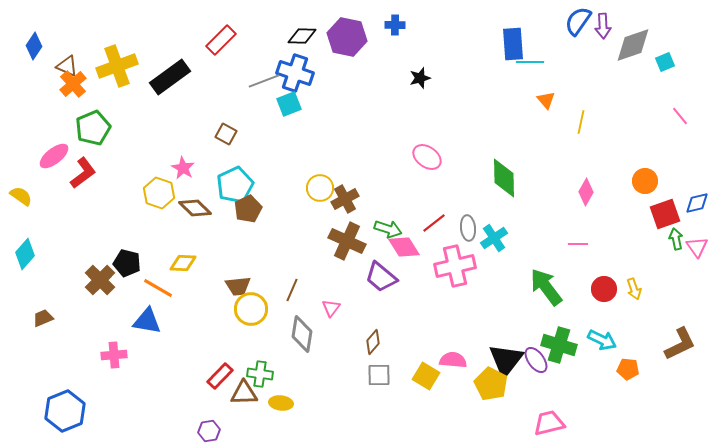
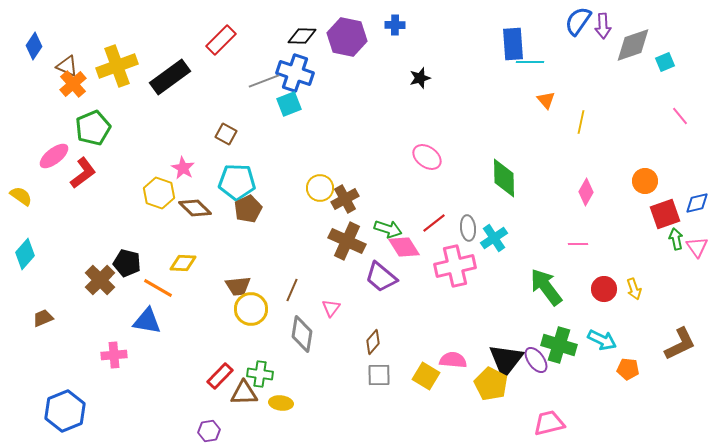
cyan pentagon at (235, 185): moved 2 px right, 3 px up; rotated 27 degrees clockwise
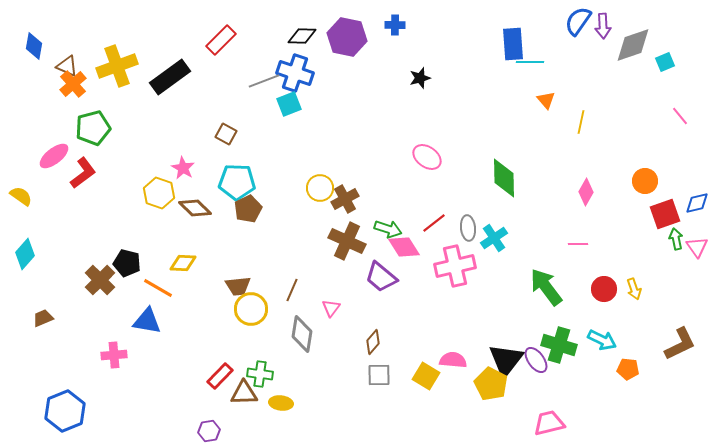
blue diamond at (34, 46): rotated 24 degrees counterclockwise
green pentagon at (93, 128): rotated 8 degrees clockwise
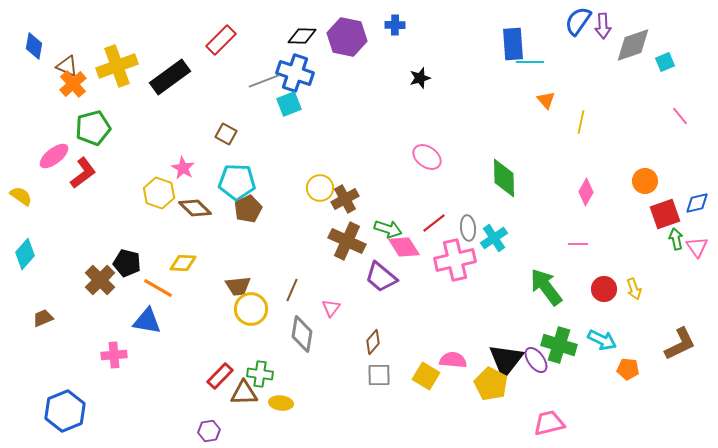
pink cross at (455, 266): moved 6 px up
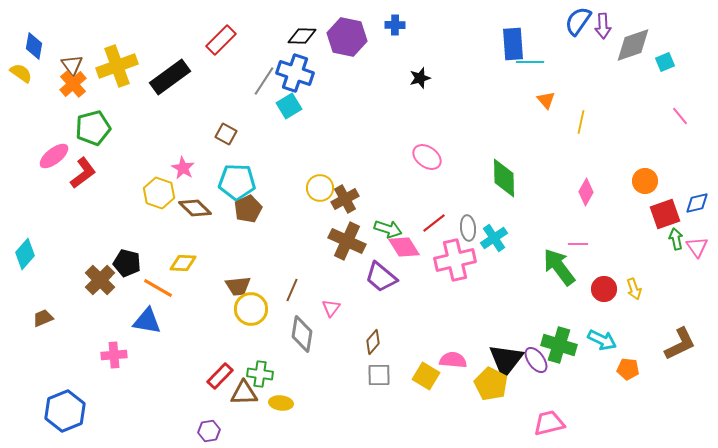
brown triangle at (67, 66): moved 5 px right, 1 px up; rotated 30 degrees clockwise
gray line at (264, 81): rotated 36 degrees counterclockwise
cyan square at (289, 104): moved 2 px down; rotated 10 degrees counterclockwise
yellow semicircle at (21, 196): moved 123 px up
green arrow at (546, 287): moved 13 px right, 20 px up
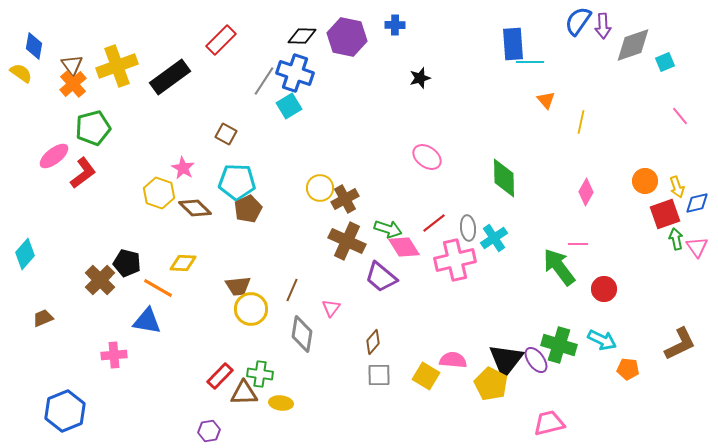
yellow arrow at (634, 289): moved 43 px right, 102 px up
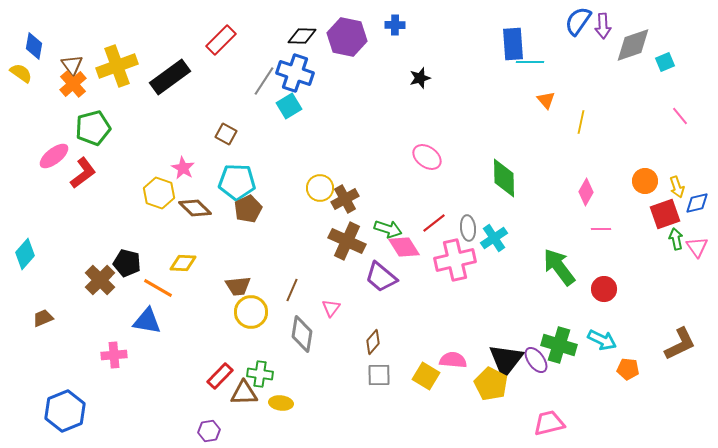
pink line at (578, 244): moved 23 px right, 15 px up
yellow circle at (251, 309): moved 3 px down
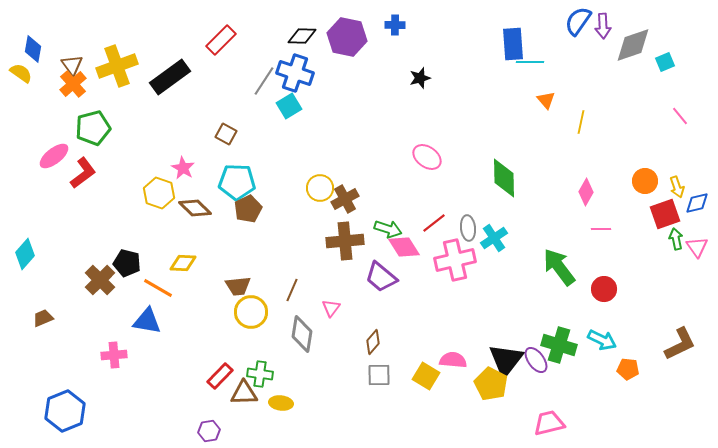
blue diamond at (34, 46): moved 1 px left, 3 px down
brown cross at (347, 241): moved 2 px left; rotated 30 degrees counterclockwise
